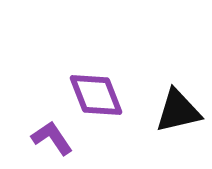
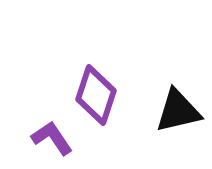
purple diamond: rotated 40 degrees clockwise
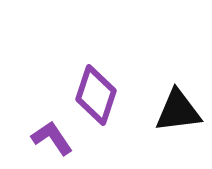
black triangle: rotated 6 degrees clockwise
